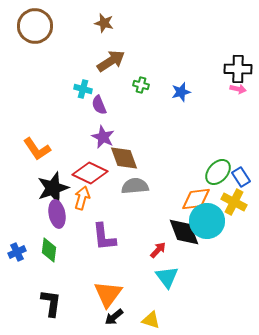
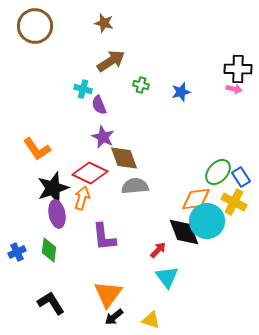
pink arrow: moved 4 px left
black L-shape: rotated 40 degrees counterclockwise
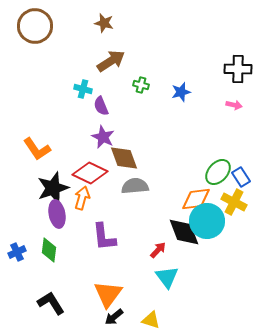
pink arrow: moved 16 px down
purple semicircle: moved 2 px right, 1 px down
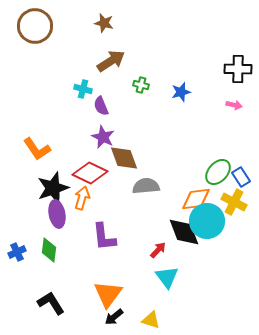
gray semicircle: moved 11 px right
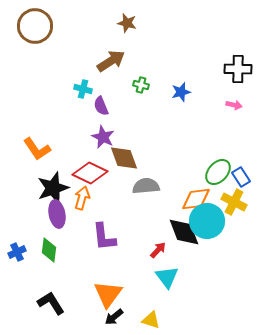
brown star: moved 23 px right
